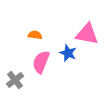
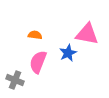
blue star: rotated 24 degrees clockwise
pink semicircle: moved 3 px left
gray cross: rotated 30 degrees counterclockwise
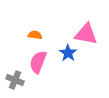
pink triangle: moved 1 px left
blue star: rotated 12 degrees counterclockwise
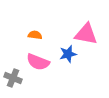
blue star: moved 1 px down; rotated 24 degrees clockwise
pink semicircle: rotated 90 degrees counterclockwise
gray cross: moved 2 px left, 2 px up
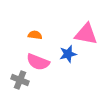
gray cross: moved 7 px right, 2 px down
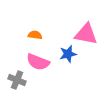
gray cross: moved 3 px left
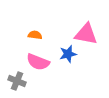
gray cross: moved 1 px down
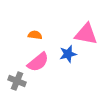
pink semicircle: rotated 60 degrees counterclockwise
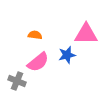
pink triangle: rotated 10 degrees counterclockwise
blue star: moved 1 px left, 1 px down
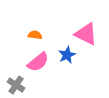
pink triangle: rotated 25 degrees clockwise
blue star: rotated 12 degrees counterclockwise
gray cross: moved 1 px left, 4 px down; rotated 12 degrees clockwise
